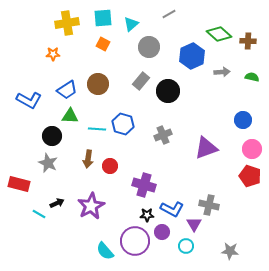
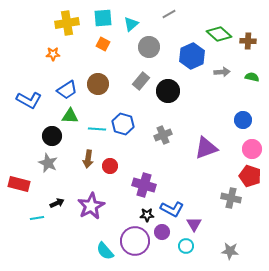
gray cross at (209, 205): moved 22 px right, 7 px up
cyan line at (39, 214): moved 2 px left, 4 px down; rotated 40 degrees counterclockwise
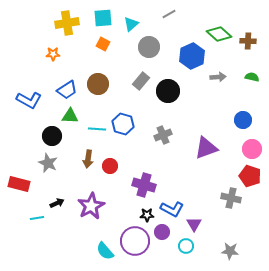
gray arrow at (222, 72): moved 4 px left, 5 px down
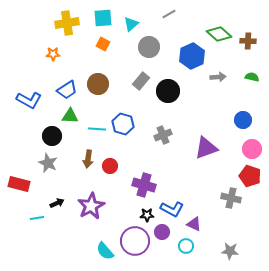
purple triangle at (194, 224): rotated 35 degrees counterclockwise
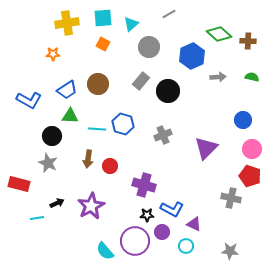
purple triangle at (206, 148): rotated 25 degrees counterclockwise
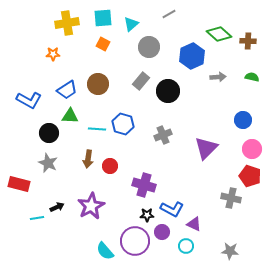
black circle at (52, 136): moved 3 px left, 3 px up
black arrow at (57, 203): moved 4 px down
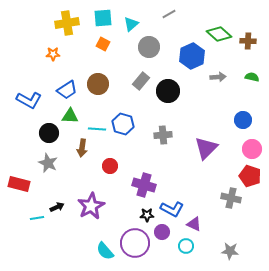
gray cross at (163, 135): rotated 18 degrees clockwise
brown arrow at (88, 159): moved 6 px left, 11 px up
purple circle at (135, 241): moved 2 px down
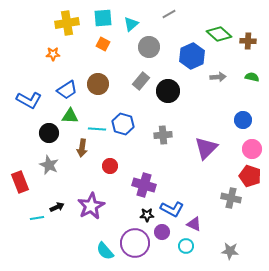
gray star at (48, 163): moved 1 px right, 2 px down
red rectangle at (19, 184): moved 1 px right, 2 px up; rotated 55 degrees clockwise
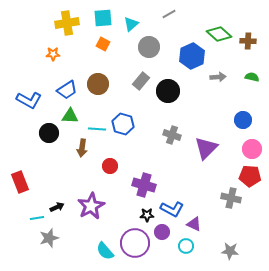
gray cross at (163, 135): moved 9 px right; rotated 24 degrees clockwise
gray star at (49, 165): moved 73 px down; rotated 30 degrees clockwise
red pentagon at (250, 176): rotated 15 degrees counterclockwise
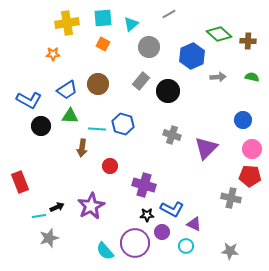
black circle at (49, 133): moved 8 px left, 7 px up
cyan line at (37, 218): moved 2 px right, 2 px up
